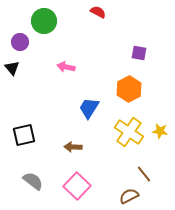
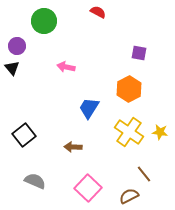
purple circle: moved 3 px left, 4 px down
yellow star: moved 1 px down
black square: rotated 25 degrees counterclockwise
gray semicircle: moved 2 px right; rotated 15 degrees counterclockwise
pink square: moved 11 px right, 2 px down
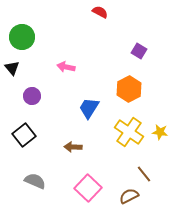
red semicircle: moved 2 px right
green circle: moved 22 px left, 16 px down
purple circle: moved 15 px right, 50 px down
purple square: moved 2 px up; rotated 21 degrees clockwise
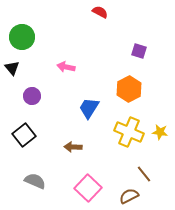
purple square: rotated 14 degrees counterclockwise
yellow cross: rotated 12 degrees counterclockwise
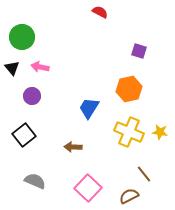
pink arrow: moved 26 px left
orange hexagon: rotated 15 degrees clockwise
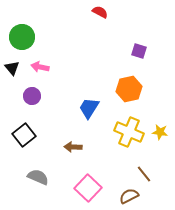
gray semicircle: moved 3 px right, 4 px up
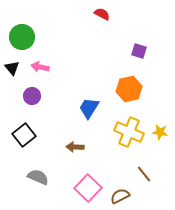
red semicircle: moved 2 px right, 2 px down
brown arrow: moved 2 px right
brown semicircle: moved 9 px left
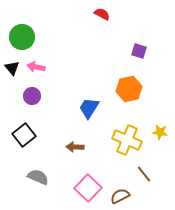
pink arrow: moved 4 px left
yellow cross: moved 2 px left, 8 px down
